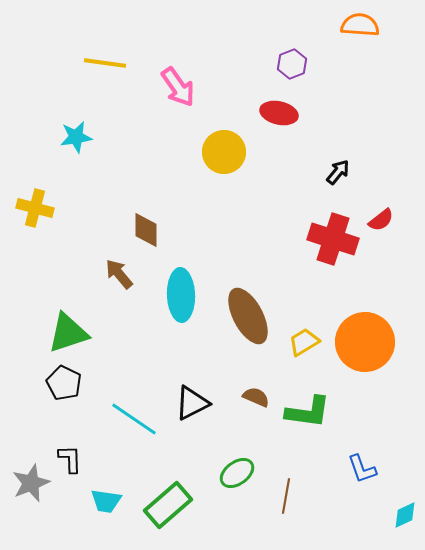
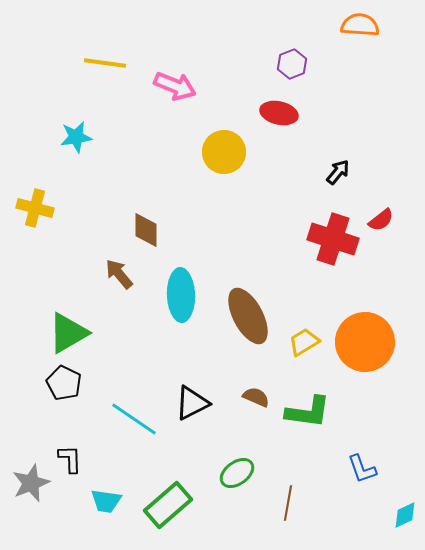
pink arrow: moved 3 px left, 1 px up; rotated 33 degrees counterclockwise
green triangle: rotated 12 degrees counterclockwise
brown line: moved 2 px right, 7 px down
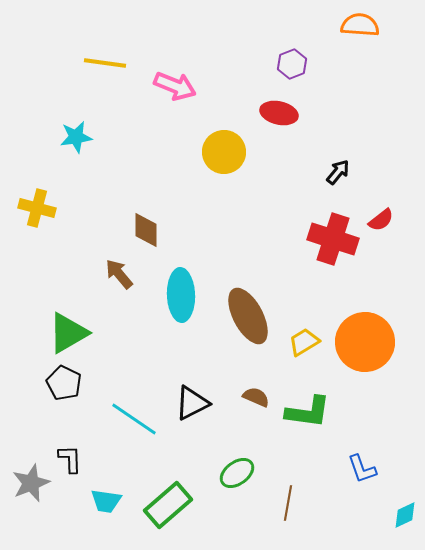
yellow cross: moved 2 px right
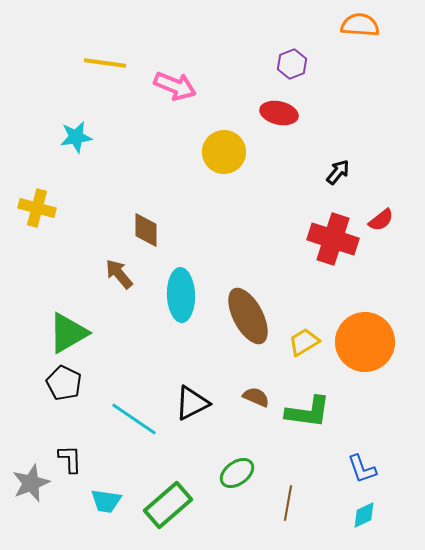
cyan diamond: moved 41 px left
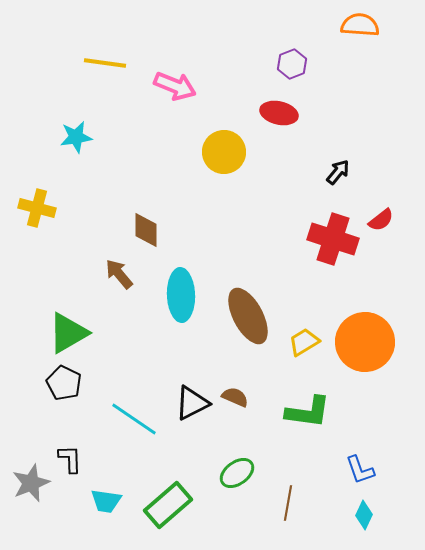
brown semicircle: moved 21 px left
blue L-shape: moved 2 px left, 1 px down
cyan diamond: rotated 40 degrees counterclockwise
